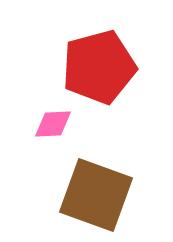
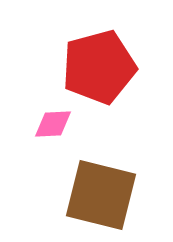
brown square: moved 5 px right; rotated 6 degrees counterclockwise
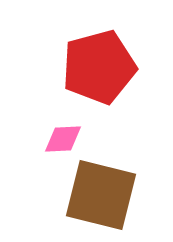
pink diamond: moved 10 px right, 15 px down
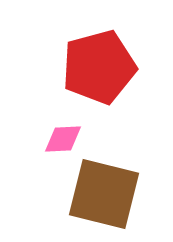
brown square: moved 3 px right, 1 px up
